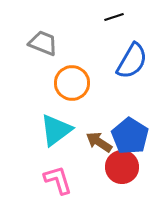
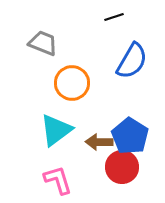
brown arrow: rotated 32 degrees counterclockwise
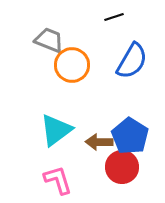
gray trapezoid: moved 6 px right, 3 px up
orange circle: moved 18 px up
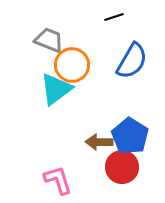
cyan triangle: moved 41 px up
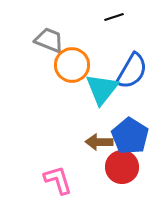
blue semicircle: moved 10 px down
cyan triangle: moved 46 px right; rotated 15 degrees counterclockwise
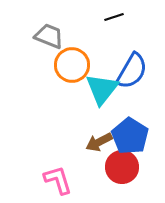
gray trapezoid: moved 4 px up
brown arrow: rotated 28 degrees counterclockwise
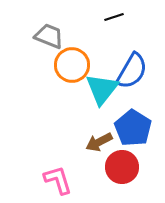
blue pentagon: moved 3 px right, 8 px up
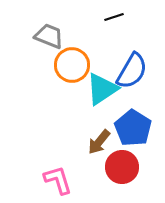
cyan triangle: rotated 18 degrees clockwise
brown arrow: rotated 24 degrees counterclockwise
